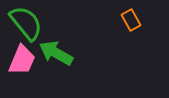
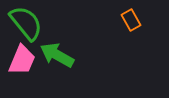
green arrow: moved 1 px right, 2 px down
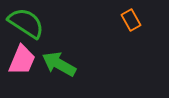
green semicircle: rotated 18 degrees counterclockwise
green arrow: moved 2 px right, 9 px down
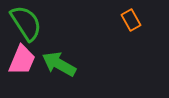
green semicircle: rotated 24 degrees clockwise
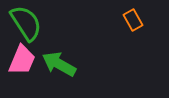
orange rectangle: moved 2 px right
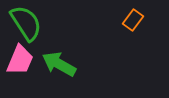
orange rectangle: rotated 65 degrees clockwise
pink trapezoid: moved 2 px left
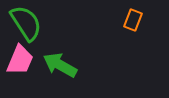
orange rectangle: rotated 15 degrees counterclockwise
green arrow: moved 1 px right, 1 px down
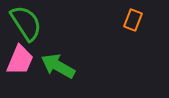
green arrow: moved 2 px left, 1 px down
